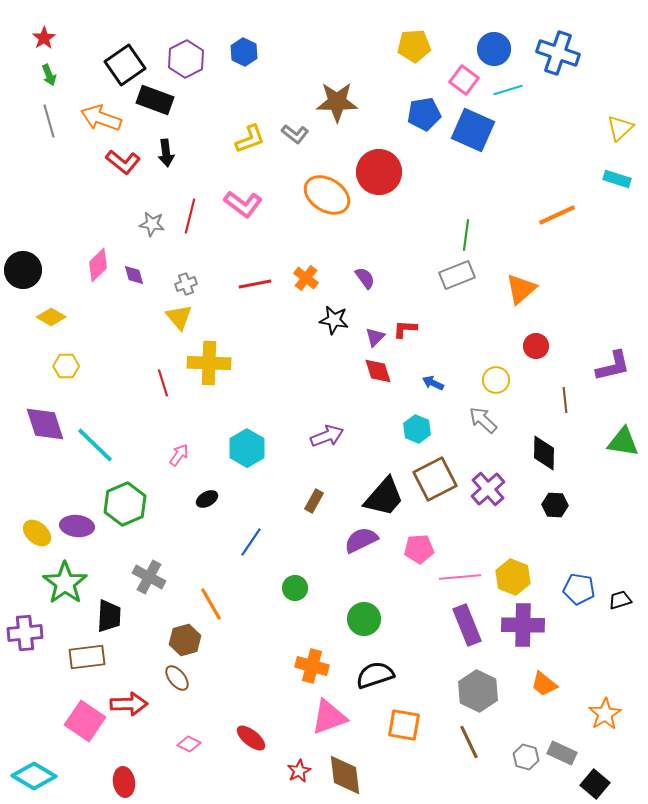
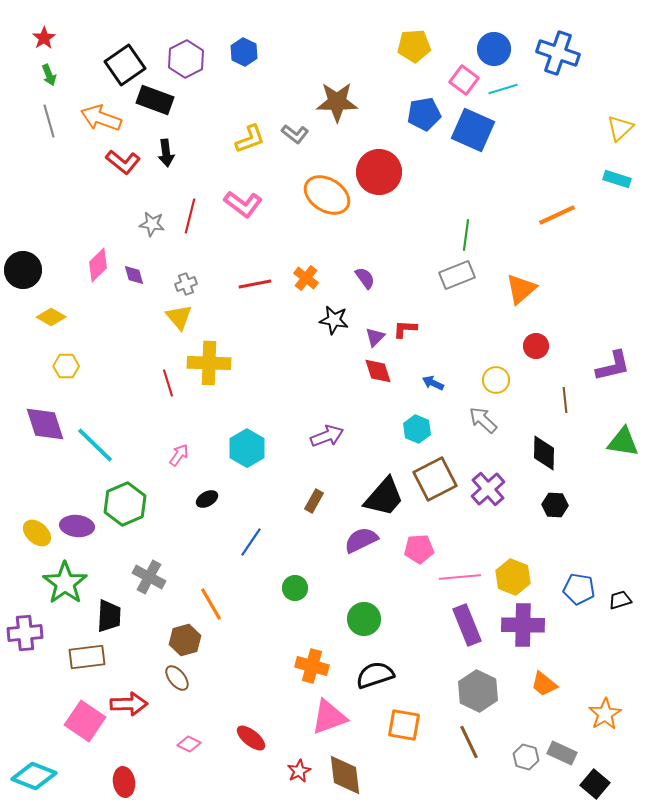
cyan line at (508, 90): moved 5 px left, 1 px up
red line at (163, 383): moved 5 px right
cyan diamond at (34, 776): rotated 9 degrees counterclockwise
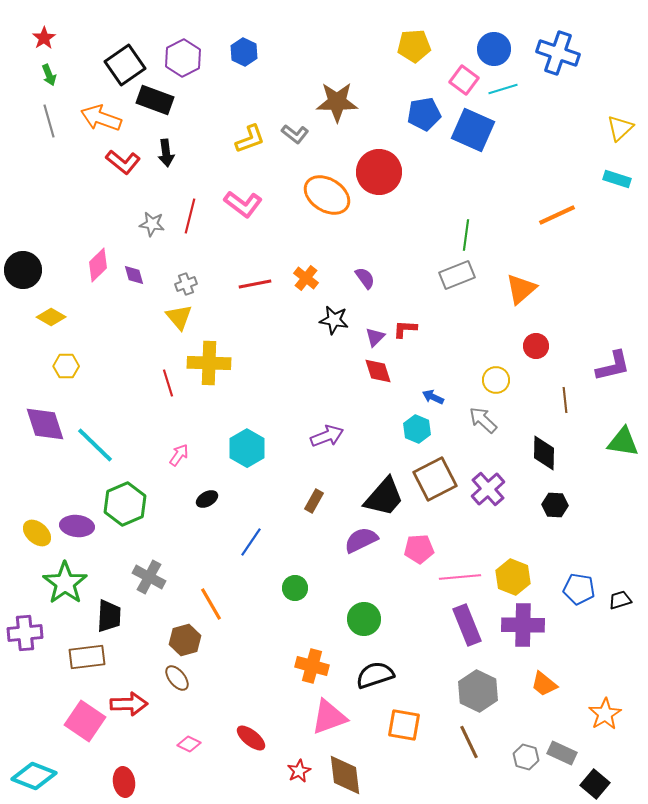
purple hexagon at (186, 59): moved 3 px left, 1 px up
blue arrow at (433, 383): moved 14 px down
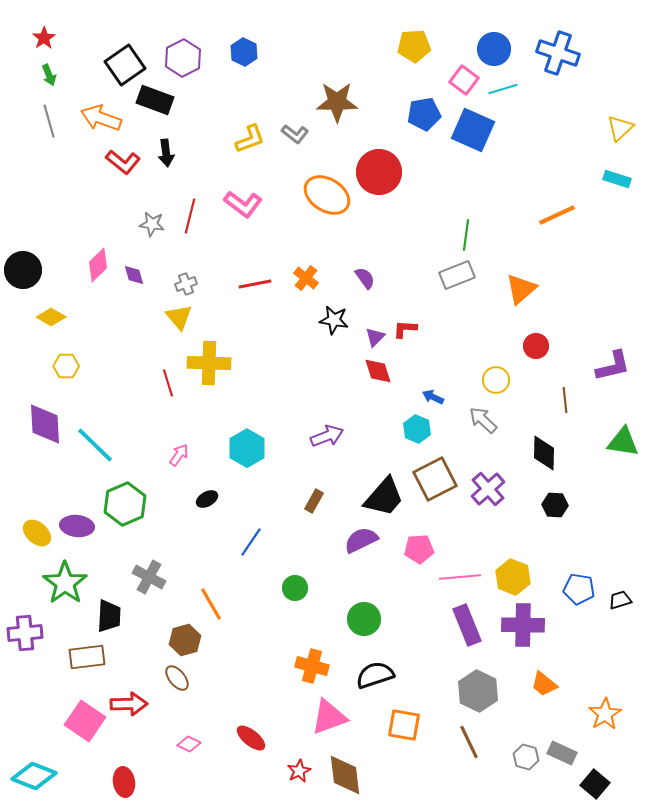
purple diamond at (45, 424): rotated 15 degrees clockwise
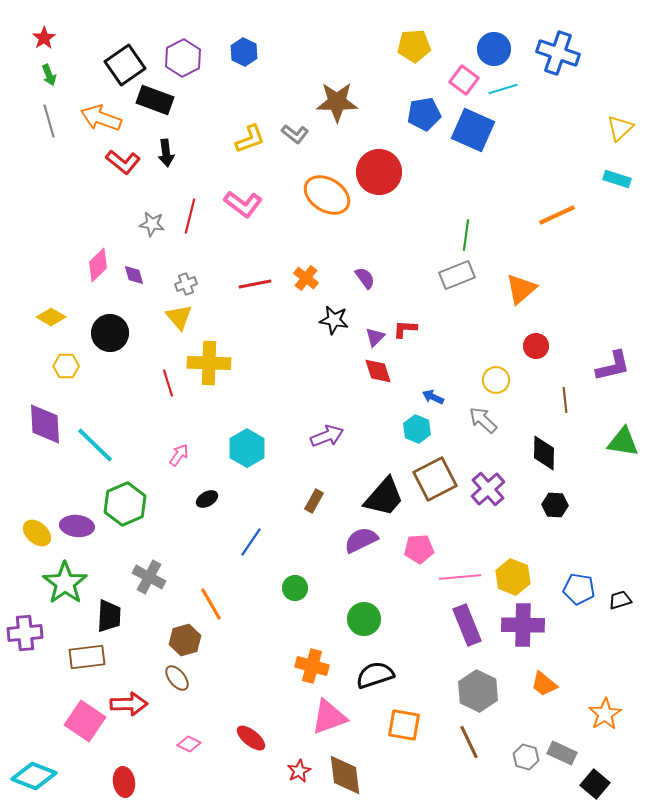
black circle at (23, 270): moved 87 px right, 63 px down
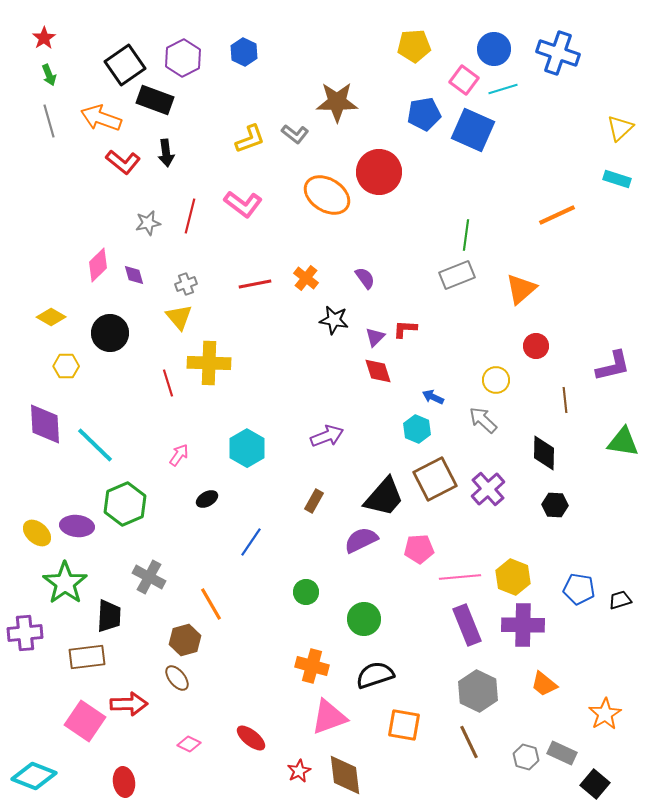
gray star at (152, 224): moved 4 px left, 1 px up; rotated 20 degrees counterclockwise
green circle at (295, 588): moved 11 px right, 4 px down
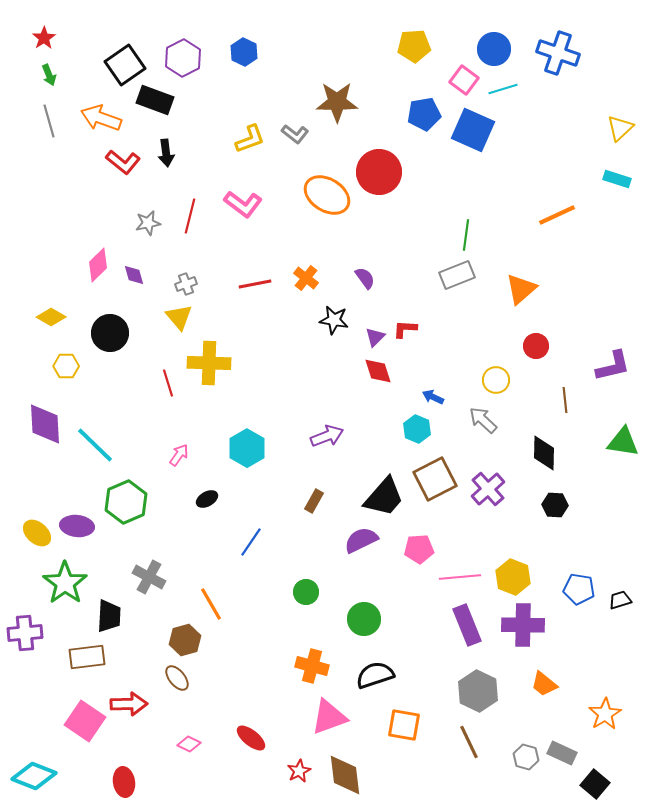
green hexagon at (125, 504): moved 1 px right, 2 px up
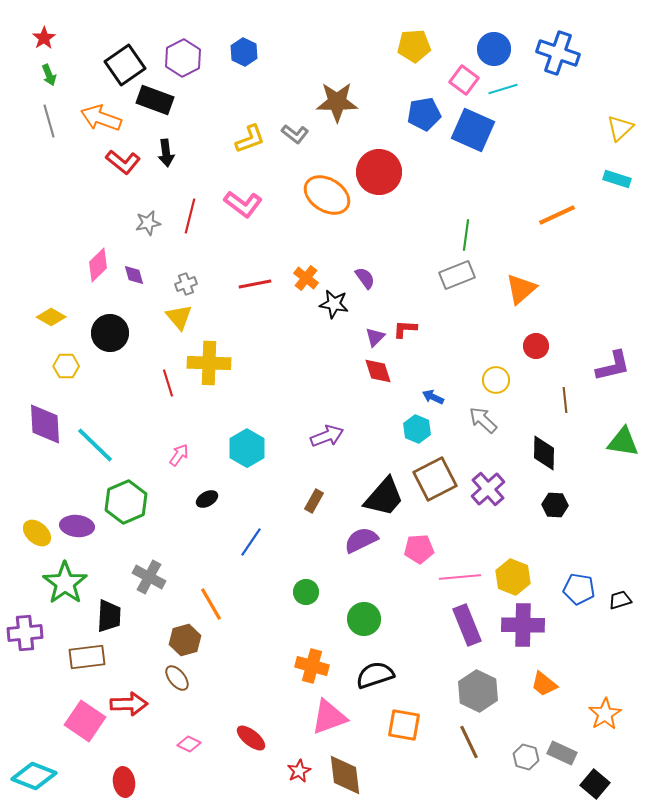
black star at (334, 320): moved 16 px up
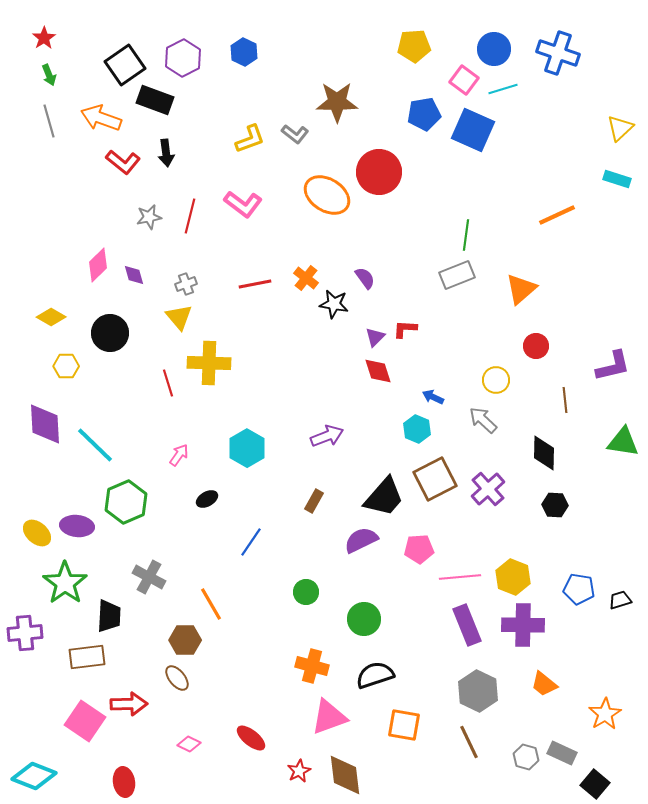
gray star at (148, 223): moved 1 px right, 6 px up
brown hexagon at (185, 640): rotated 16 degrees clockwise
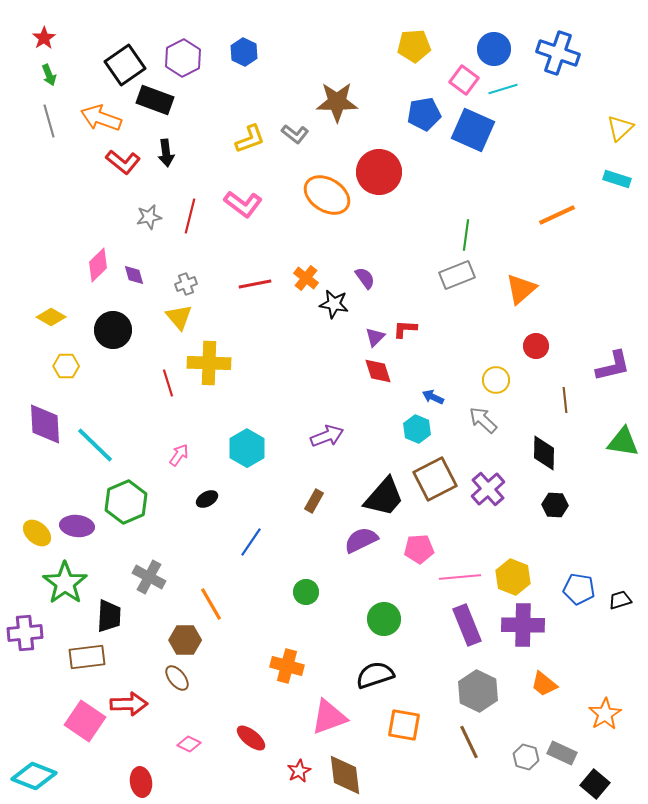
black circle at (110, 333): moved 3 px right, 3 px up
green circle at (364, 619): moved 20 px right
orange cross at (312, 666): moved 25 px left
red ellipse at (124, 782): moved 17 px right
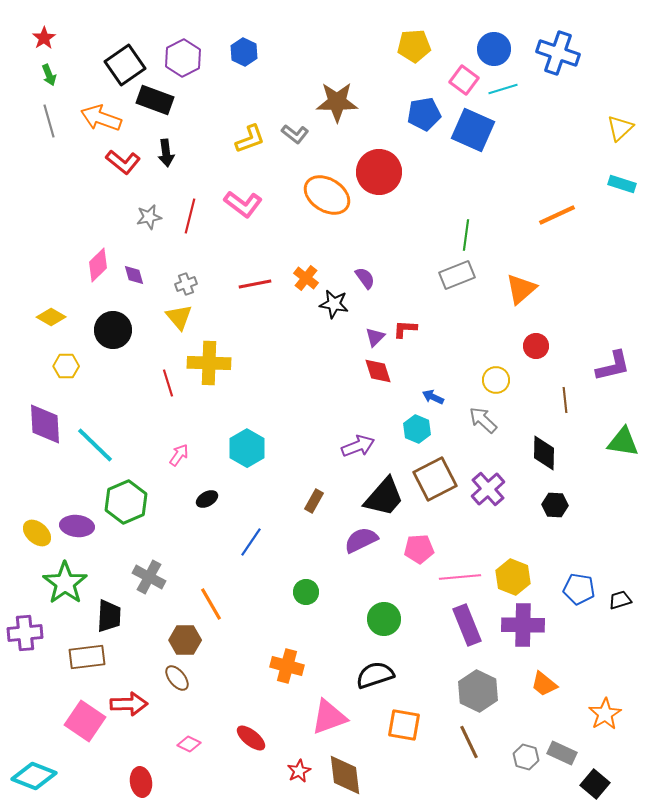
cyan rectangle at (617, 179): moved 5 px right, 5 px down
purple arrow at (327, 436): moved 31 px right, 10 px down
